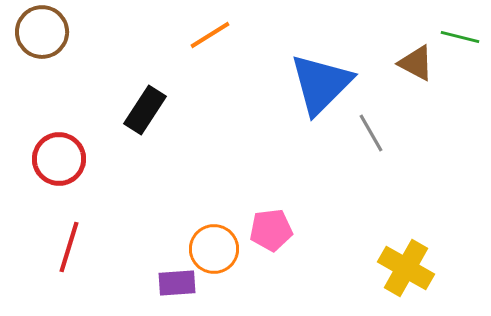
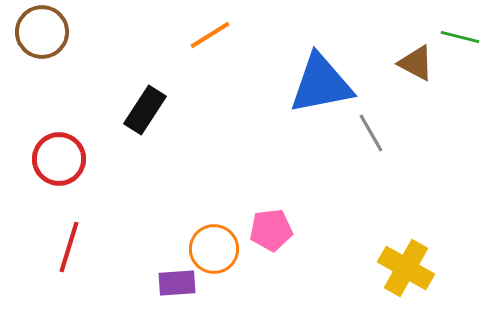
blue triangle: rotated 34 degrees clockwise
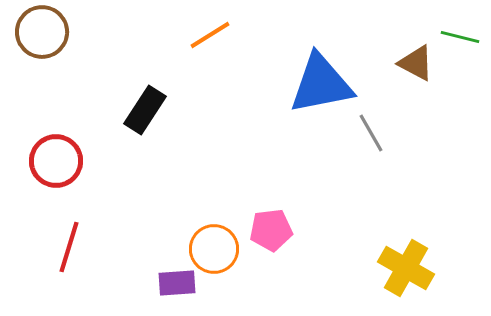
red circle: moved 3 px left, 2 px down
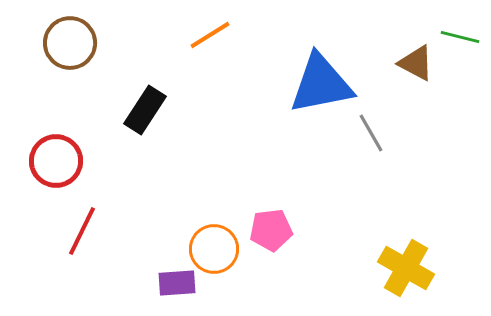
brown circle: moved 28 px right, 11 px down
red line: moved 13 px right, 16 px up; rotated 9 degrees clockwise
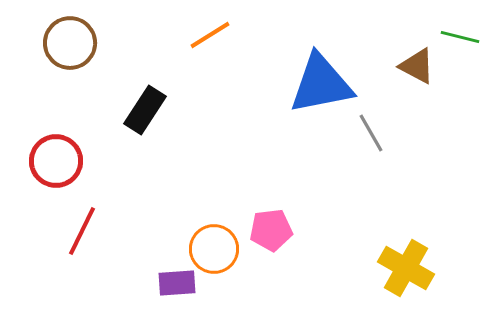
brown triangle: moved 1 px right, 3 px down
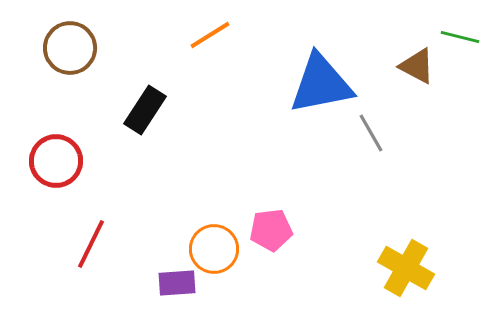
brown circle: moved 5 px down
red line: moved 9 px right, 13 px down
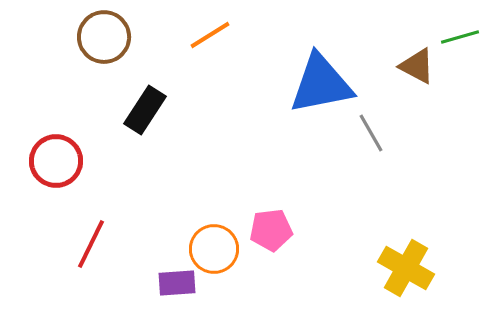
green line: rotated 30 degrees counterclockwise
brown circle: moved 34 px right, 11 px up
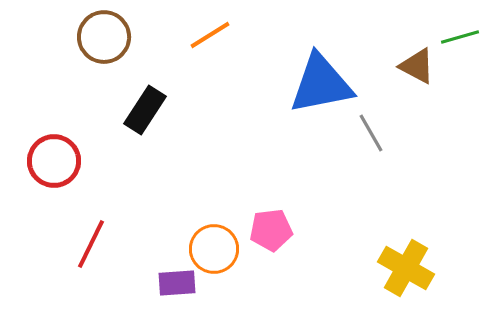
red circle: moved 2 px left
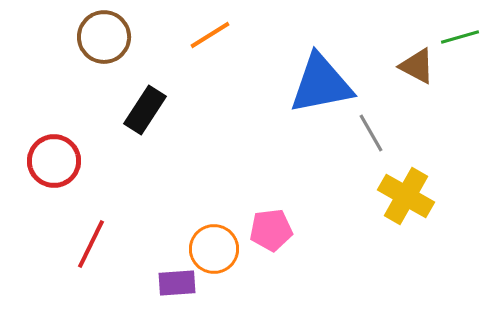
yellow cross: moved 72 px up
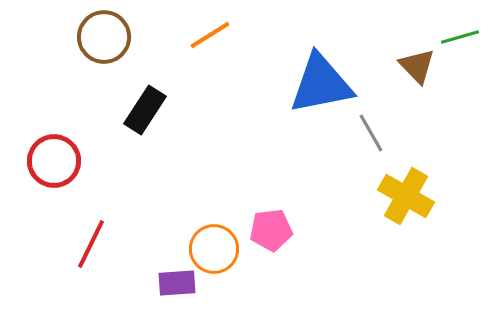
brown triangle: rotated 18 degrees clockwise
